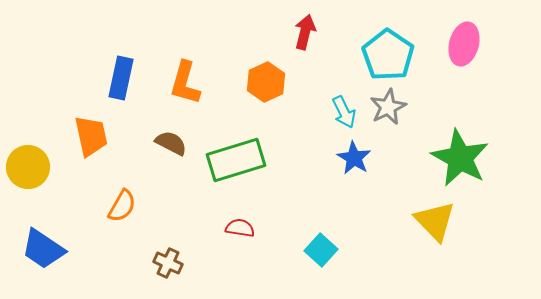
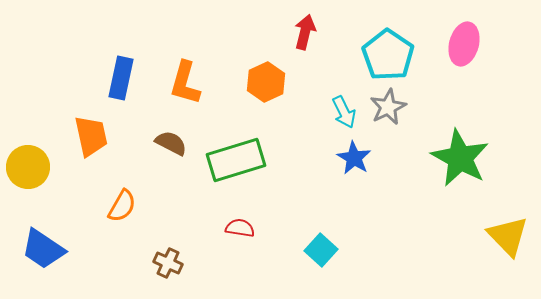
yellow triangle: moved 73 px right, 15 px down
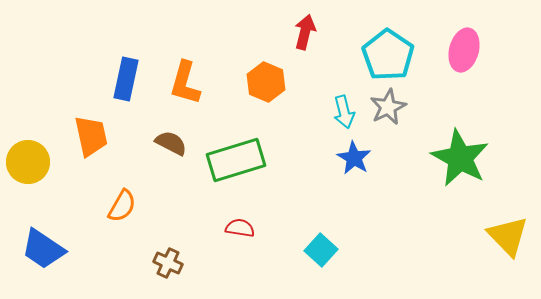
pink ellipse: moved 6 px down
blue rectangle: moved 5 px right, 1 px down
orange hexagon: rotated 12 degrees counterclockwise
cyan arrow: rotated 12 degrees clockwise
yellow circle: moved 5 px up
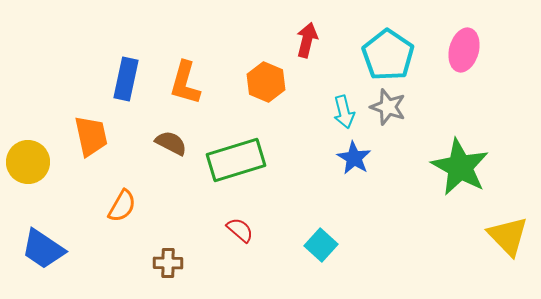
red arrow: moved 2 px right, 8 px down
gray star: rotated 27 degrees counterclockwise
green star: moved 9 px down
red semicircle: moved 2 px down; rotated 32 degrees clockwise
cyan square: moved 5 px up
brown cross: rotated 24 degrees counterclockwise
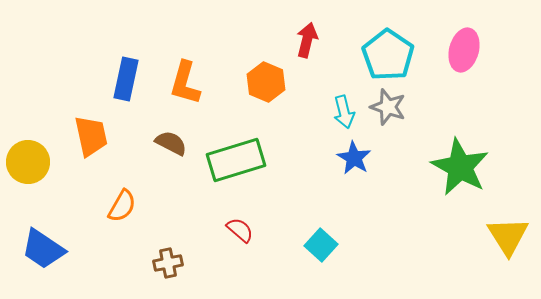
yellow triangle: rotated 12 degrees clockwise
brown cross: rotated 12 degrees counterclockwise
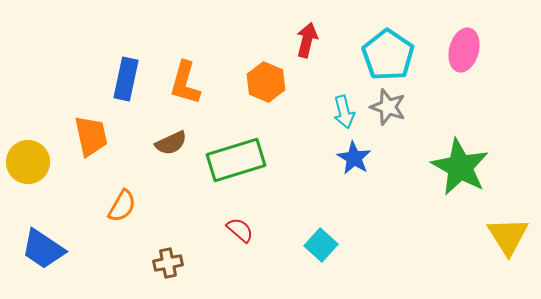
brown semicircle: rotated 128 degrees clockwise
